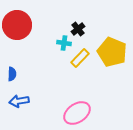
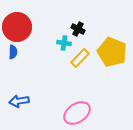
red circle: moved 2 px down
black cross: rotated 24 degrees counterclockwise
blue semicircle: moved 1 px right, 22 px up
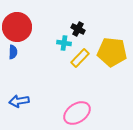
yellow pentagon: rotated 16 degrees counterclockwise
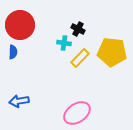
red circle: moved 3 px right, 2 px up
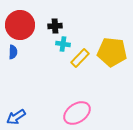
black cross: moved 23 px left, 3 px up; rotated 32 degrees counterclockwise
cyan cross: moved 1 px left, 1 px down
blue arrow: moved 3 px left, 16 px down; rotated 24 degrees counterclockwise
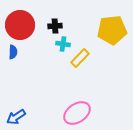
yellow pentagon: moved 22 px up; rotated 12 degrees counterclockwise
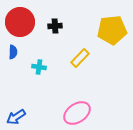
red circle: moved 3 px up
cyan cross: moved 24 px left, 23 px down
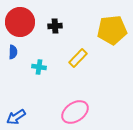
yellow rectangle: moved 2 px left
pink ellipse: moved 2 px left, 1 px up
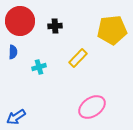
red circle: moved 1 px up
cyan cross: rotated 24 degrees counterclockwise
pink ellipse: moved 17 px right, 5 px up
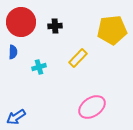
red circle: moved 1 px right, 1 px down
